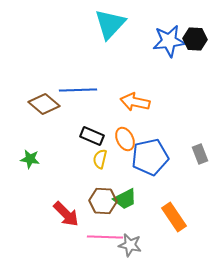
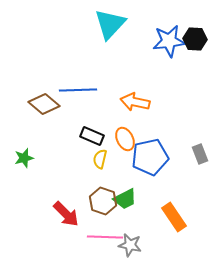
green star: moved 6 px left, 1 px up; rotated 24 degrees counterclockwise
brown hexagon: rotated 16 degrees clockwise
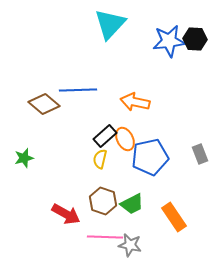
black rectangle: moved 13 px right; rotated 65 degrees counterclockwise
green trapezoid: moved 7 px right, 5 px down
red arrow: rotated 16 degrees counterclockwise
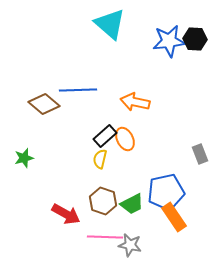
cyan triangle: rotated 32 degrees counterclockwise
blue pentagon: moved 16 px right, 35 px down
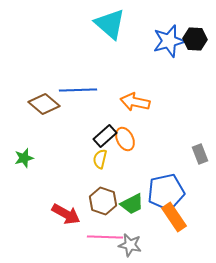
blue star: rotated 8 degrees counterclockwise
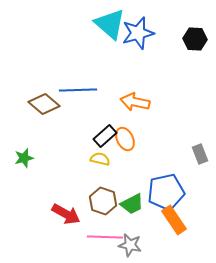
blue star: moved 31 px left, 8 px up
yellow semicircle: rotated 90 degrees clockwise
orange rectangle: moved 3 px down
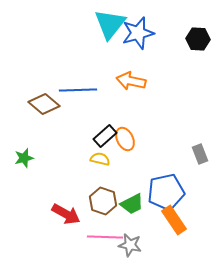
cyan triangle: rotated 28 degrees clockwise
black hexagon: moved 3 px right
orange arrow: moved 4 px left, 21 px up
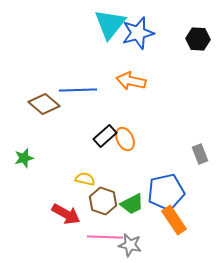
yellow semicircle: moved 15 px left, 20 px down
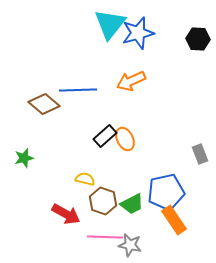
orange arrow: rotated 36 degrees counterclockwise
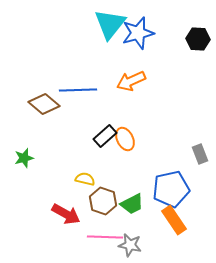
blue pentagon: moved 5 px right, 3 px up
